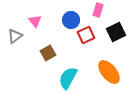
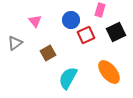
pink rectangle: moved 2 px right
gray triangle: moved 7 px down
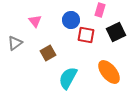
red square: rotated 36 degrees clockwise
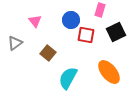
brown square: rotated 21 degrees counterclockwise
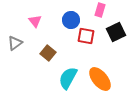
red square: moved 1 px down
orange ellipse: moved 9 px left, 7 px down
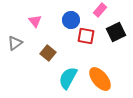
pink rectangle: rotated 24 degrees clockwise
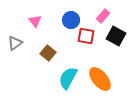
pink rectangle: moved 3 px right, 6 px down
black square: moved 4 px down; rotated 36 degrees counterclockwise
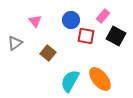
cyan semicircle: moved 2 px right, 3 px down
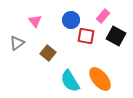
gray triangle: moved 2 px right
cyan semicircle: rotated 60 degrees counterclockwise
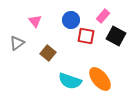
cyan semicircle: rotated 40 degrees counterclockwise
